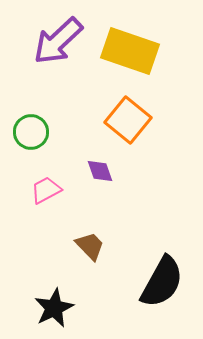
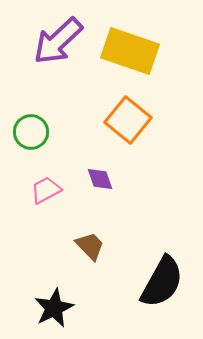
purple diamond: moved 8 px down
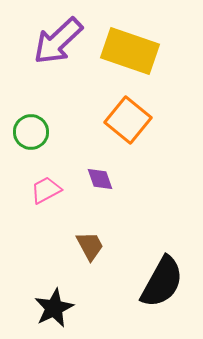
brown trapezoid: rotated 16 degrees clockwise
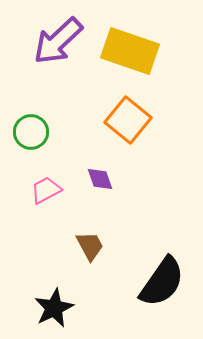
black semicircle: rotated 6 degrees clockwise
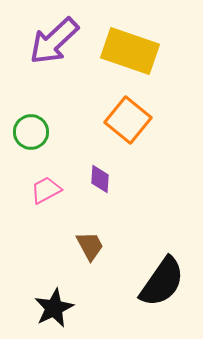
purple arrow: moved 4 px left
purple diamond: rotated 24 degrees clockwise
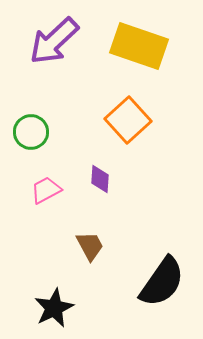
yellow rectangle: moved 9 px right, 5 px up
orange square: rotated 9 degrees clockwise
